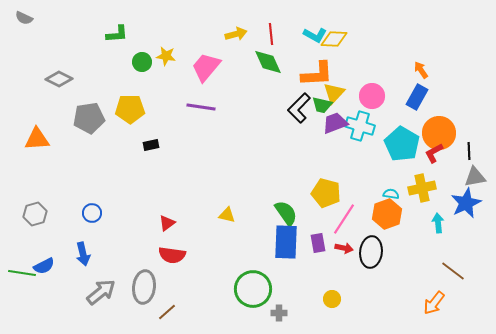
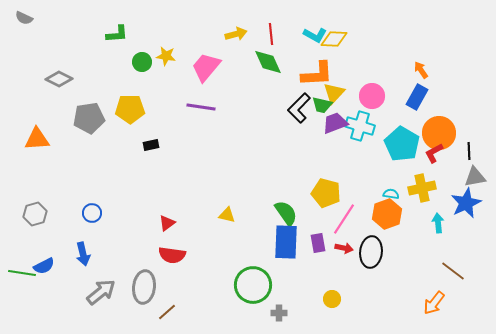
green circle at (253, 289): moved 4 px up
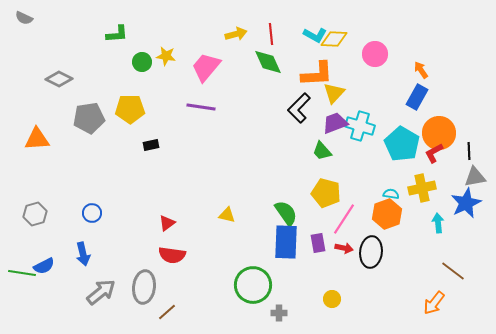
pink circle at (372, 96): moved 3 px right, 42 px up
green trapezoid at (322, 105): moved 46 px down; rotated 35 degrees clockwise
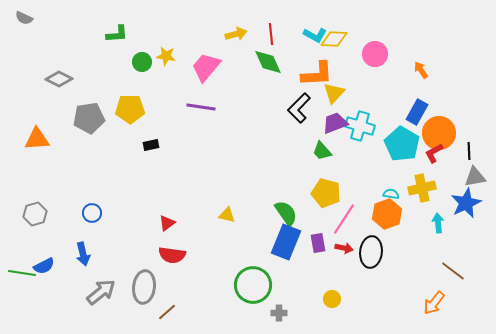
blue rectangle at (417, 97): moved 15 px down
blue rectangle at (286, 242): rotated 20 degrees clockwise
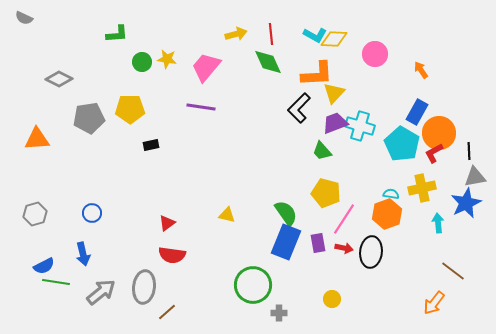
yellow star at (166, 56): moved 1 px right, 3 px down
green line at (22, 273): moved 34 px right, 9 px down
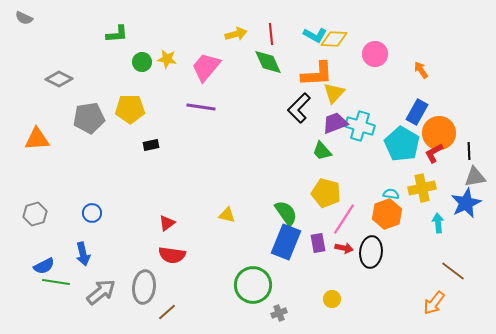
gray cross at (279, 313): rotated 21 degrees counterclockwise
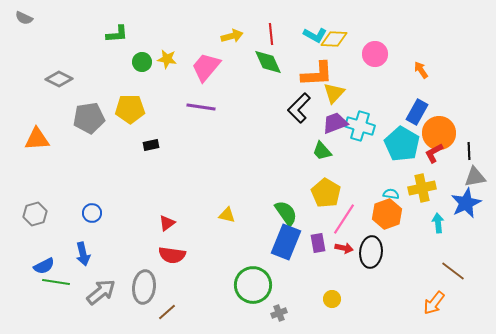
yellow arrow at (236, 34): moved 4 px left, 2 px down
yellow pentagon at (326, 193): rotated 16 degrees clockwise
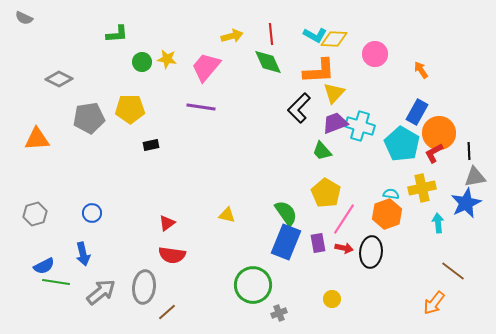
orange L-shape at (317, 74): moved 2 px right, 3 px up
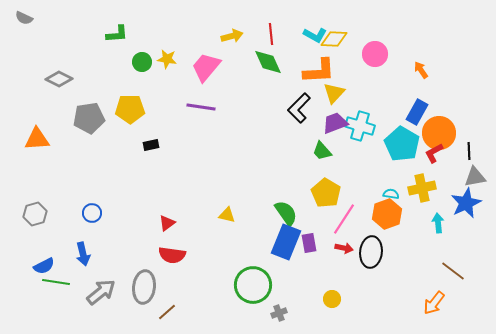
purple rectangle at (318, 243): moved 9 px left
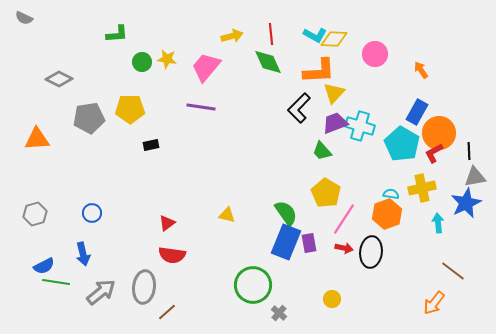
gray cross at (279, 313): rotated 28 degrees counterclockwise
